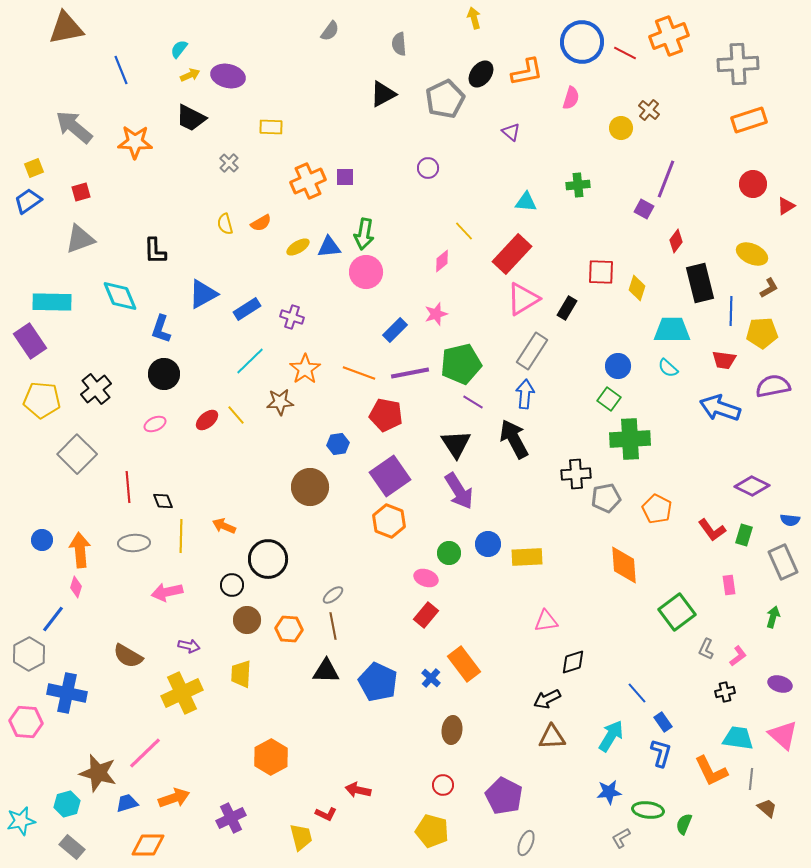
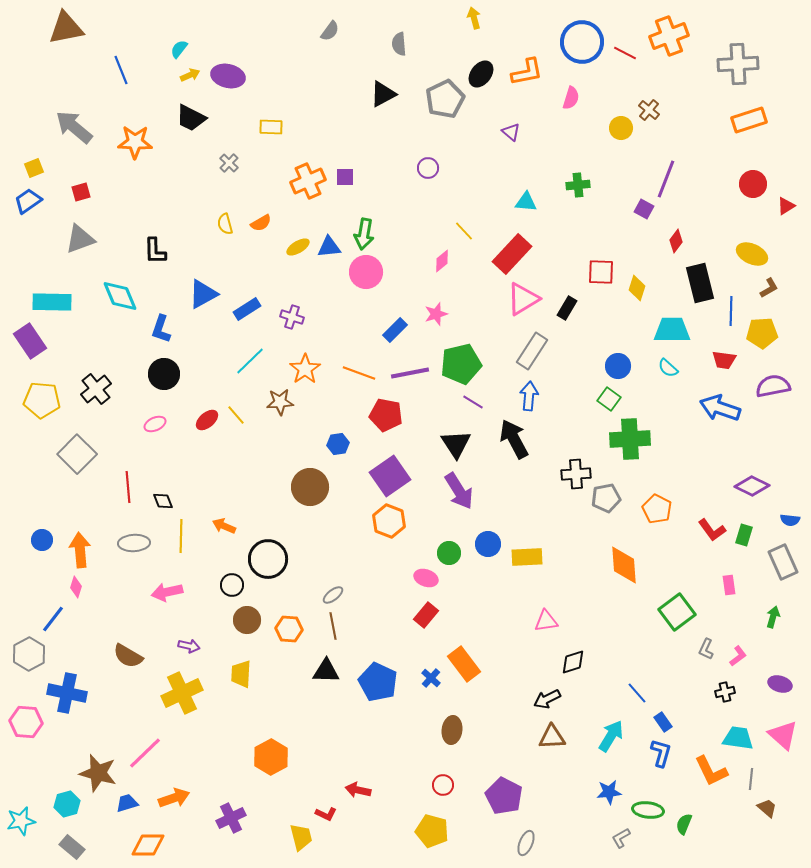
blue arrow at (525, 394): moved 4 px right, 2 px down
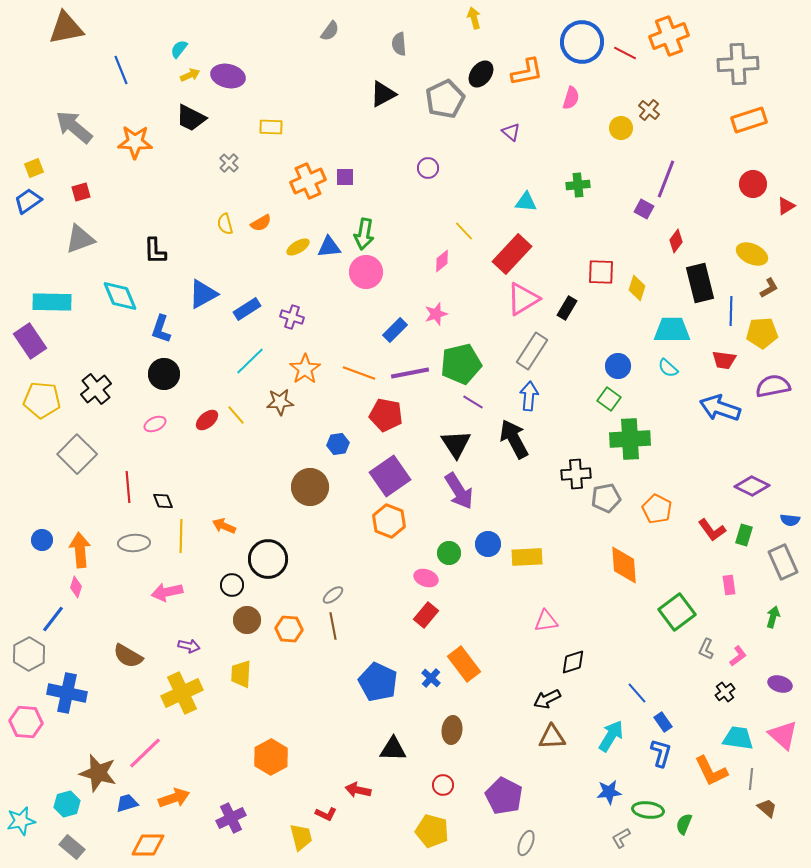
black triangle at (326, 671): moved 67 px right, 78 px down
black cross at (725, 692): rotated 24 degrees counterclockwise
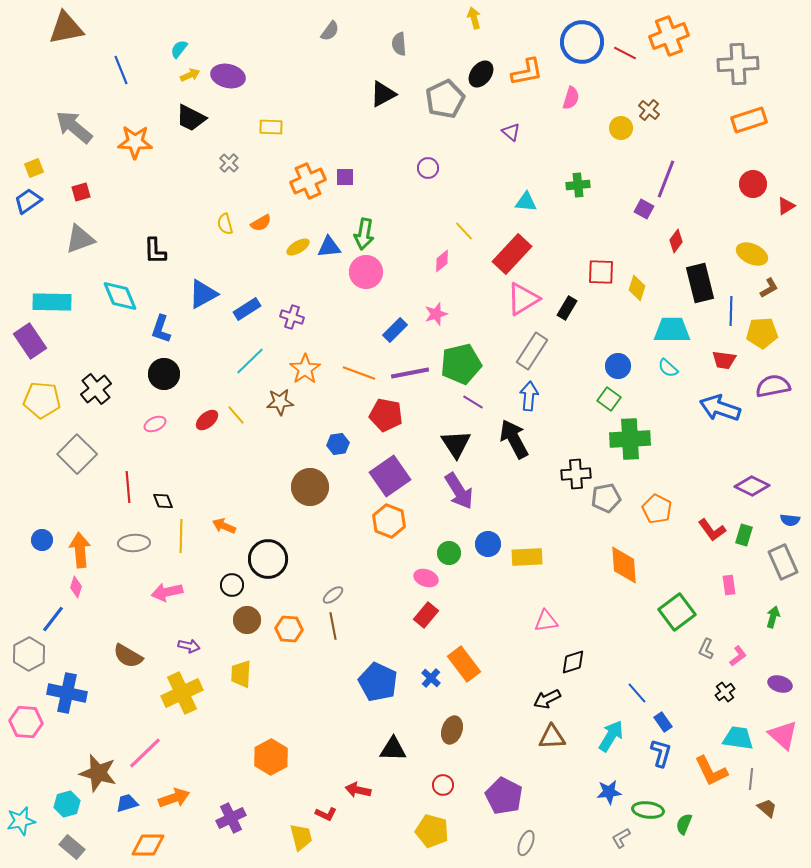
brown ellipse at (452, 730): rotated 12 degrees clockwise
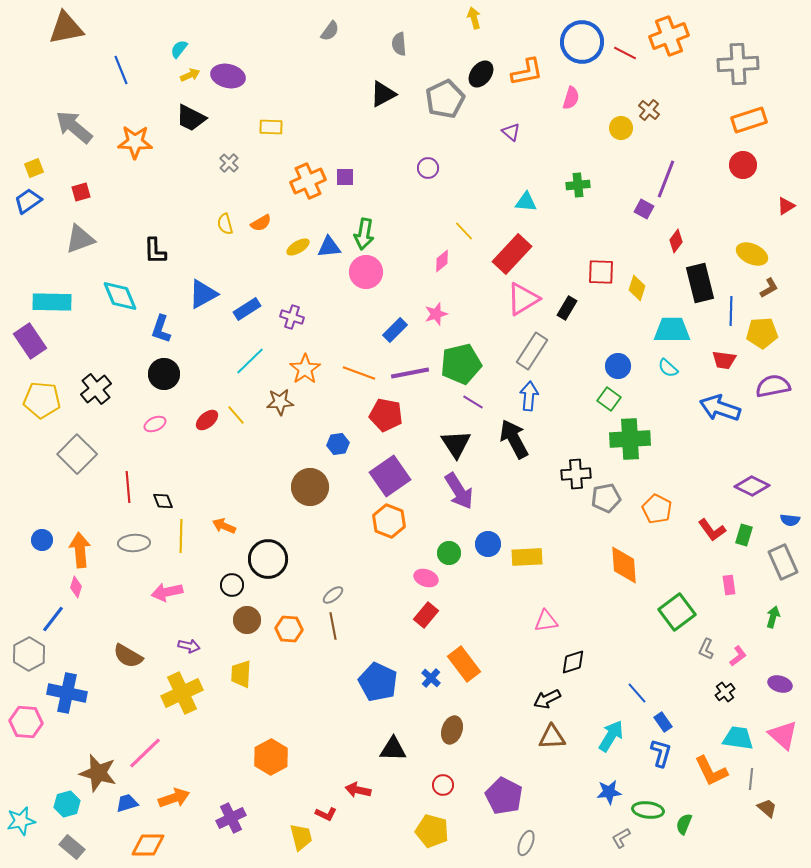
red circle at (753, 184): moved 10 px left, 19 px up
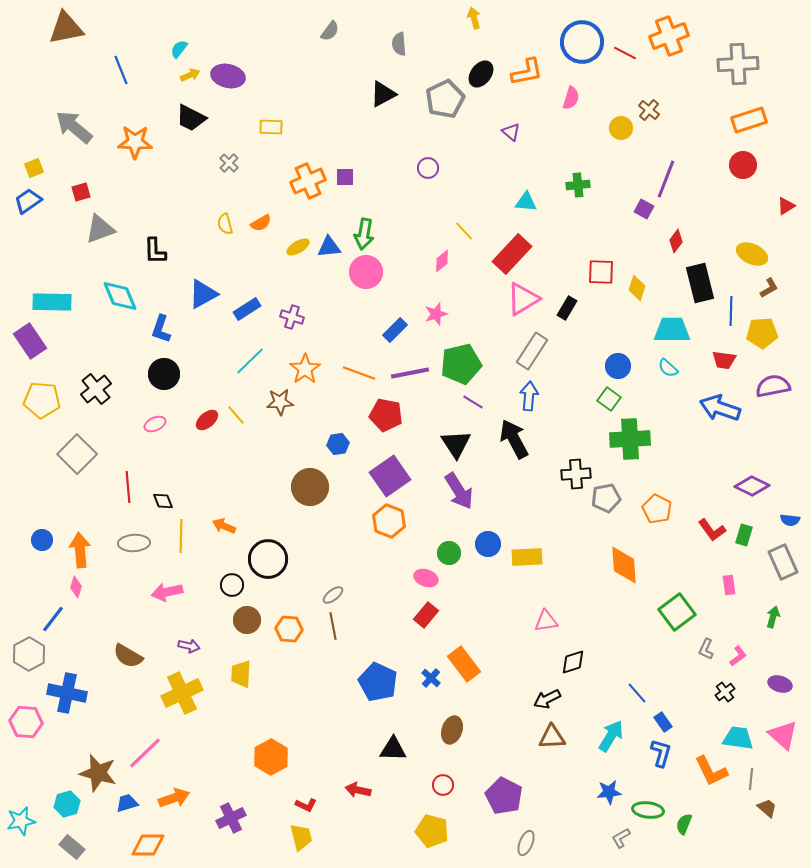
gray triangle at (80, 239): moved 20 px right, 10 px up
red L-shape at (326, 814): moved 20 px left, 9 px up
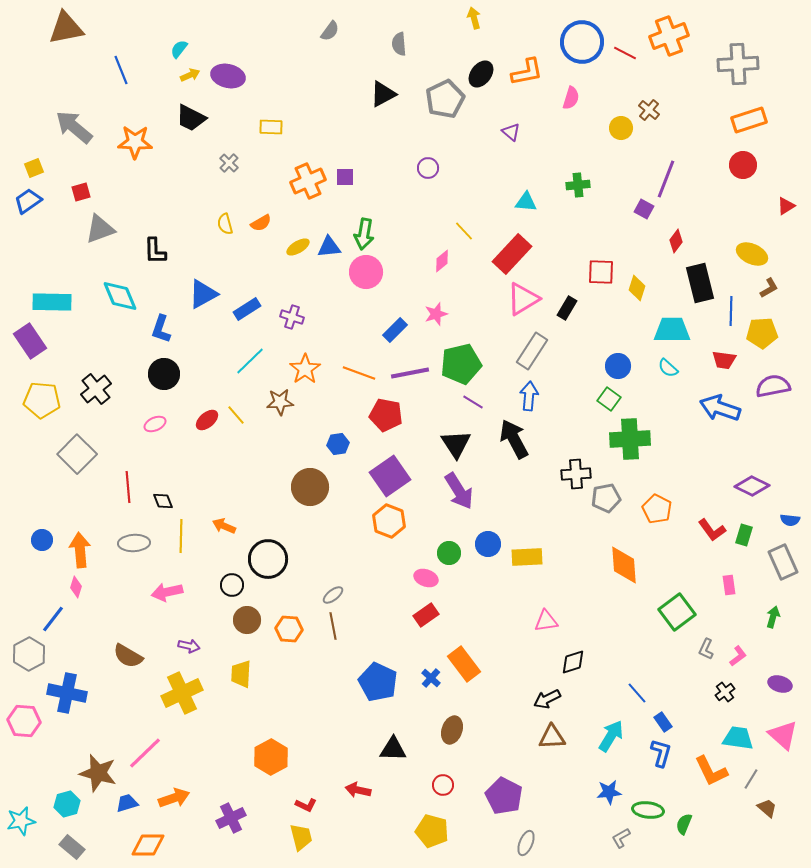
red rectangle at (426, 615): rotated 15 degrees clockwise
pink hexagon at (26, 722): moved 2 px left, 1 px up
gray line at (751, 779): rotated 25 degrees clockwise
